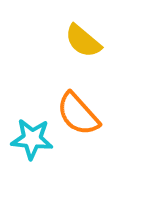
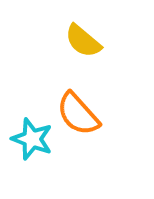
cyan star: rotated 15 degrees clockwise
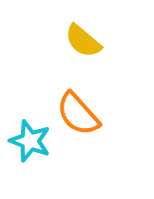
cyan star: moved 2 px left, 2 px down
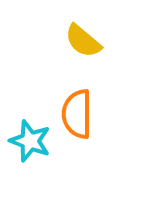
orange semicircle: moved 1 px left; rotated 42 degrees clockwise
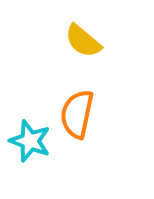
orange semicircle: rotated 12 degrees clockwise
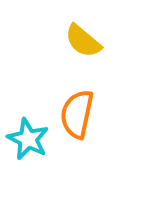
cyan star: moved 2 px left, 2 px up; rotated 6 degrees clockwise
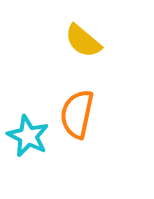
cyan star: moved 3 px up
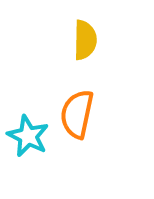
yellow semicircle: moved 2 px right, 1 px up; rotated 129 degrees counterclockwise
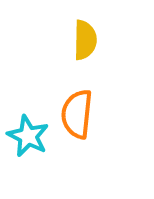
orange semicircle: rotated 6 degrees counterclockwise
